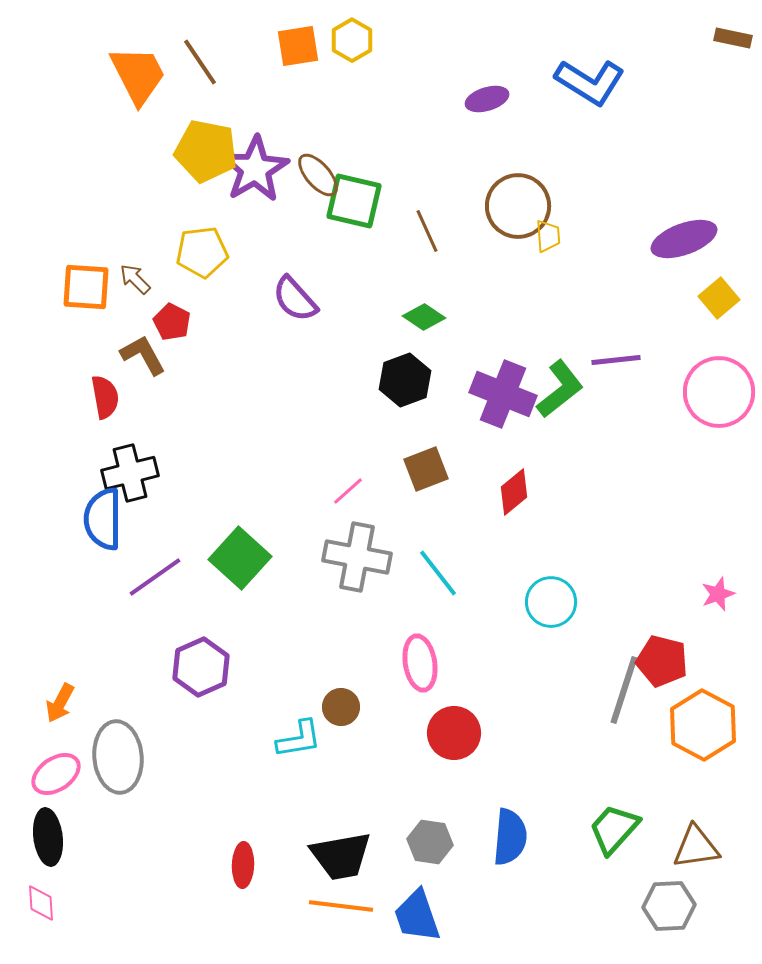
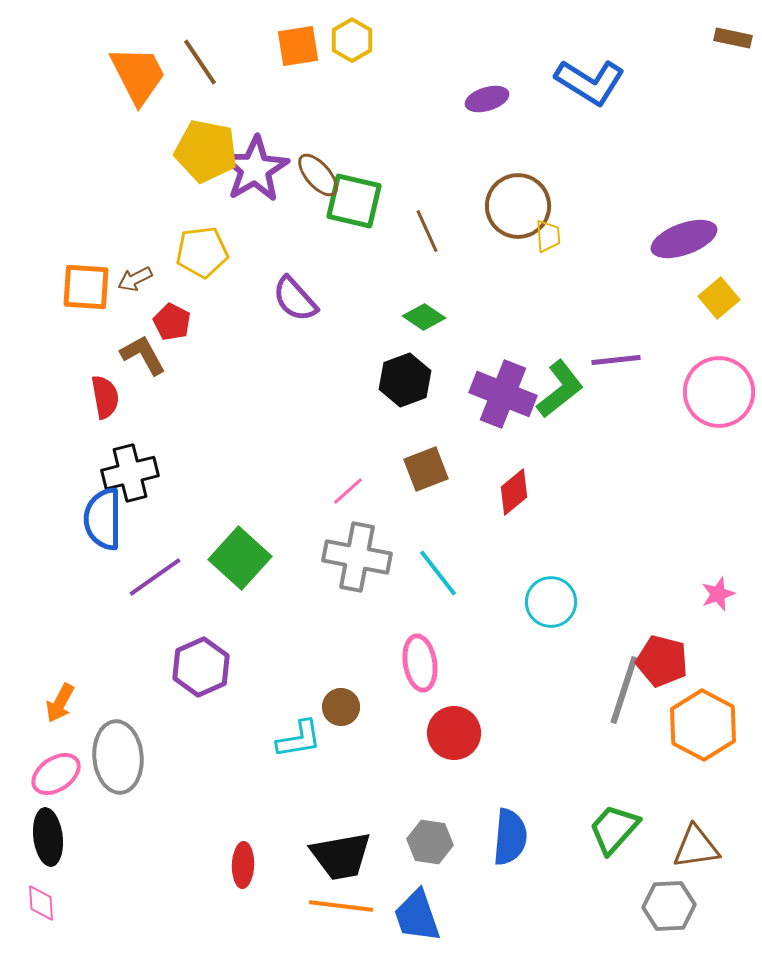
brown arrow at (135, 279): rotated 72 degrees counterclockwise
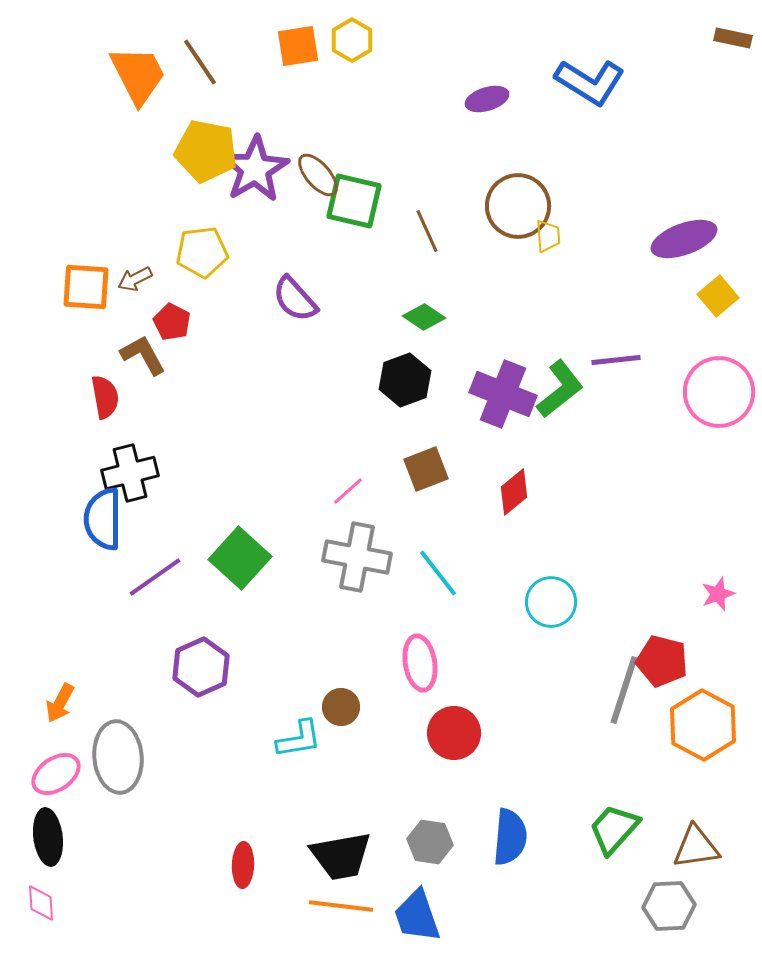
yellow square at (719, 298): moved 1 px left, 2 px up
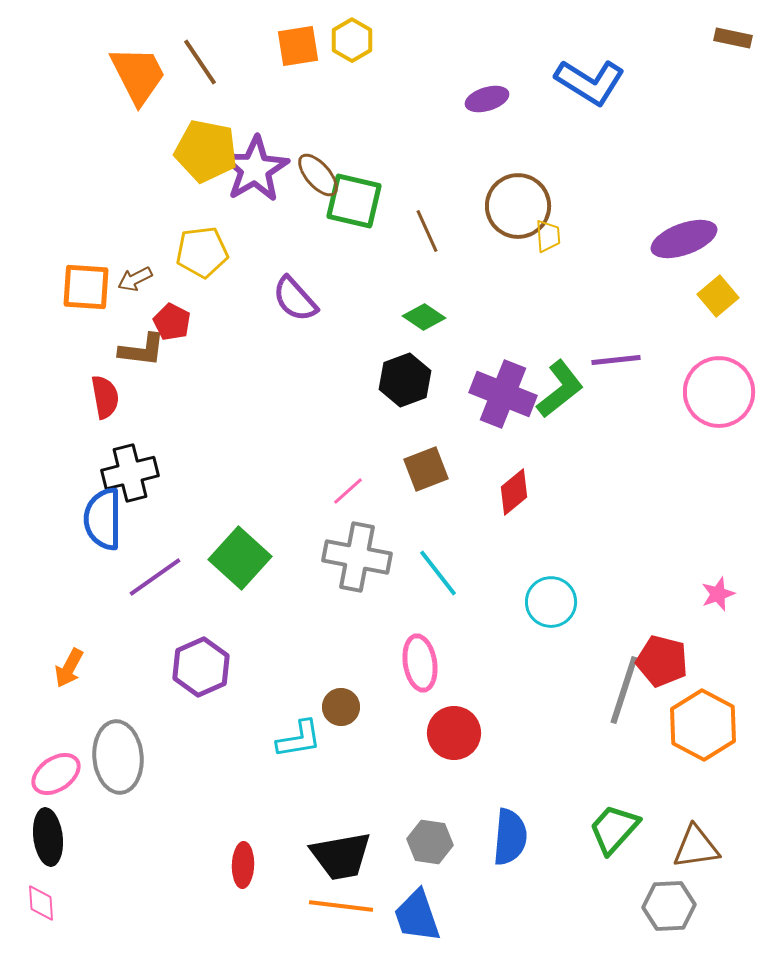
brown L-shape at (143, 355): moved 1 px left, 5 px up; rotated 126 degrees clockwise
orange arrow at (60, 703): moved 9 px right, 35 px up
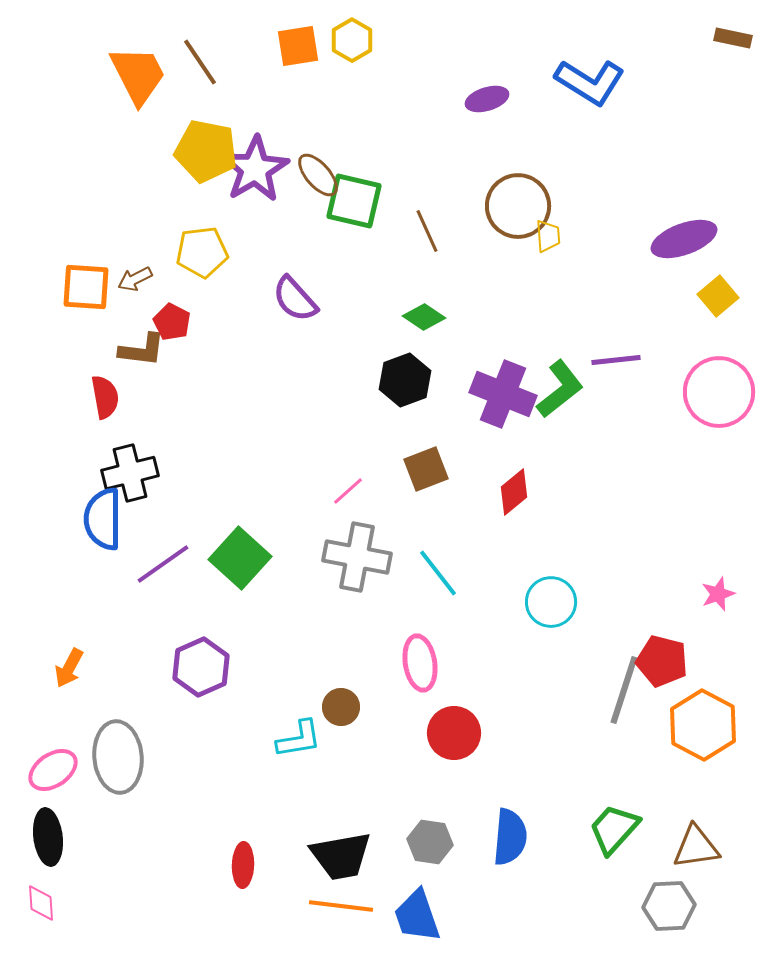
purple line at (155, 577): moved 8 px right, 13 px up
pink ellipse at (56, 774): moved 3 px left, 4 px up
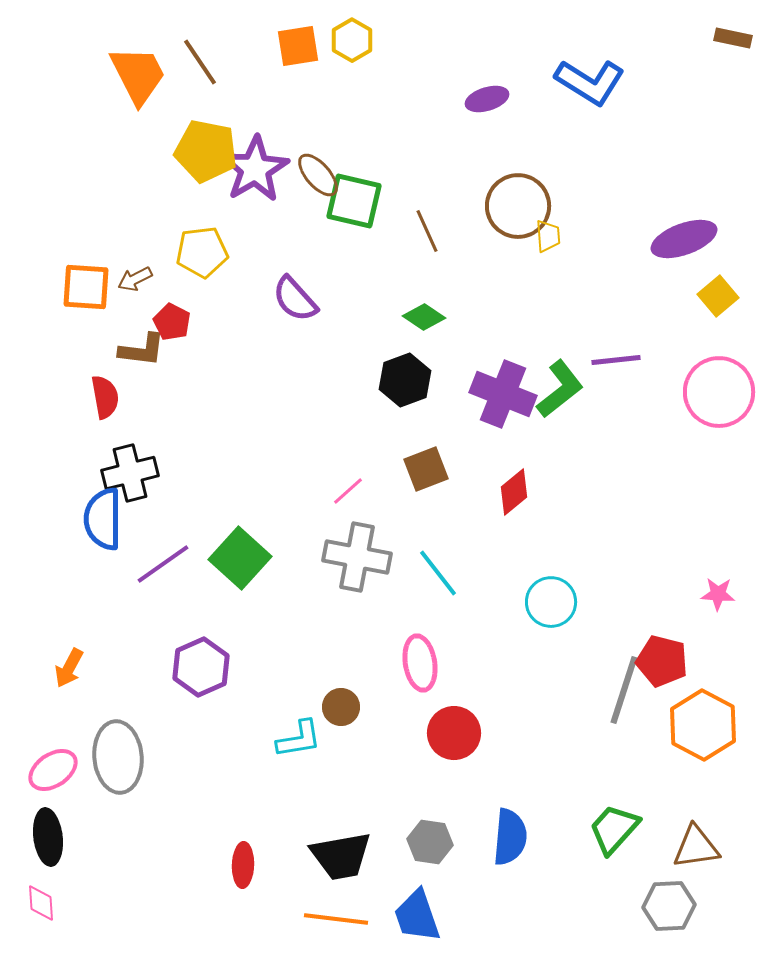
pink star at (718, 594): rotated 24 degrees clockwise
orange line at (341, 906): moved 5 px left, 13 px down
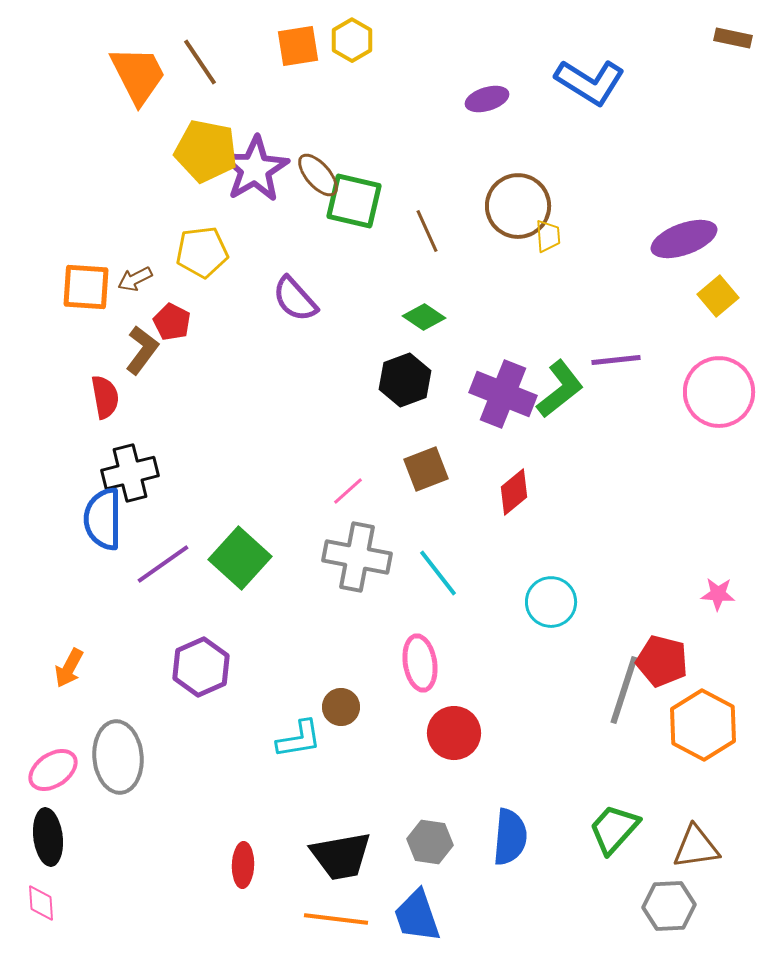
brown L-shape at (142, 350): rotated 60 degrees counterclockwise
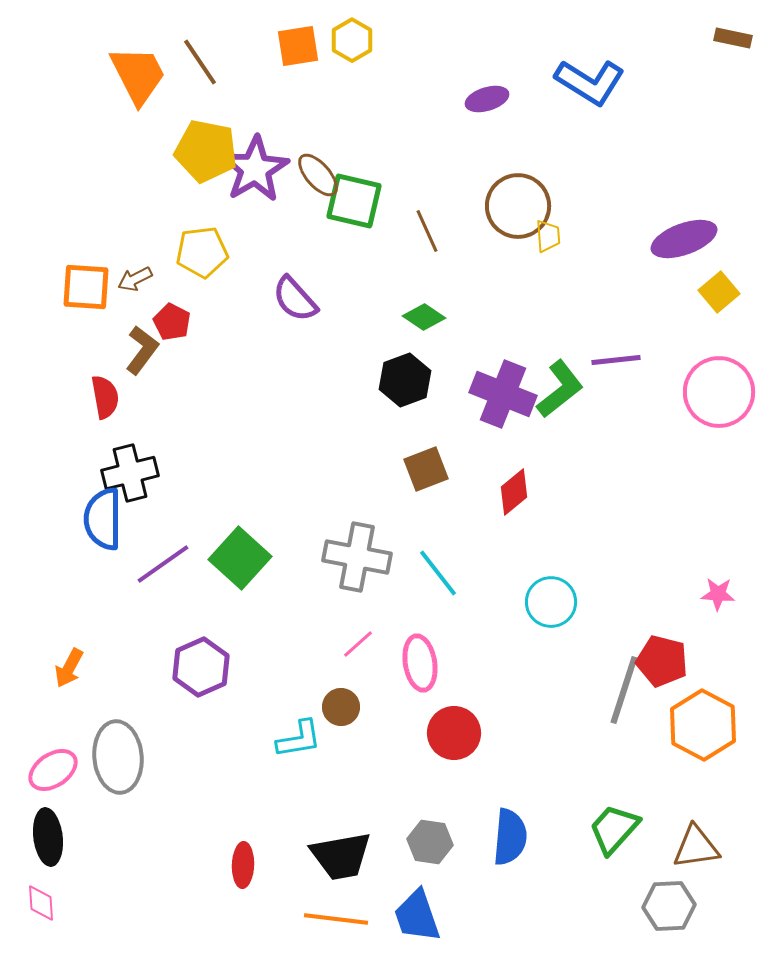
yellow square at (718, 296): moved 1 px right, 4 px up
pink line at (348, 491): moved 10 px right, 153 px down
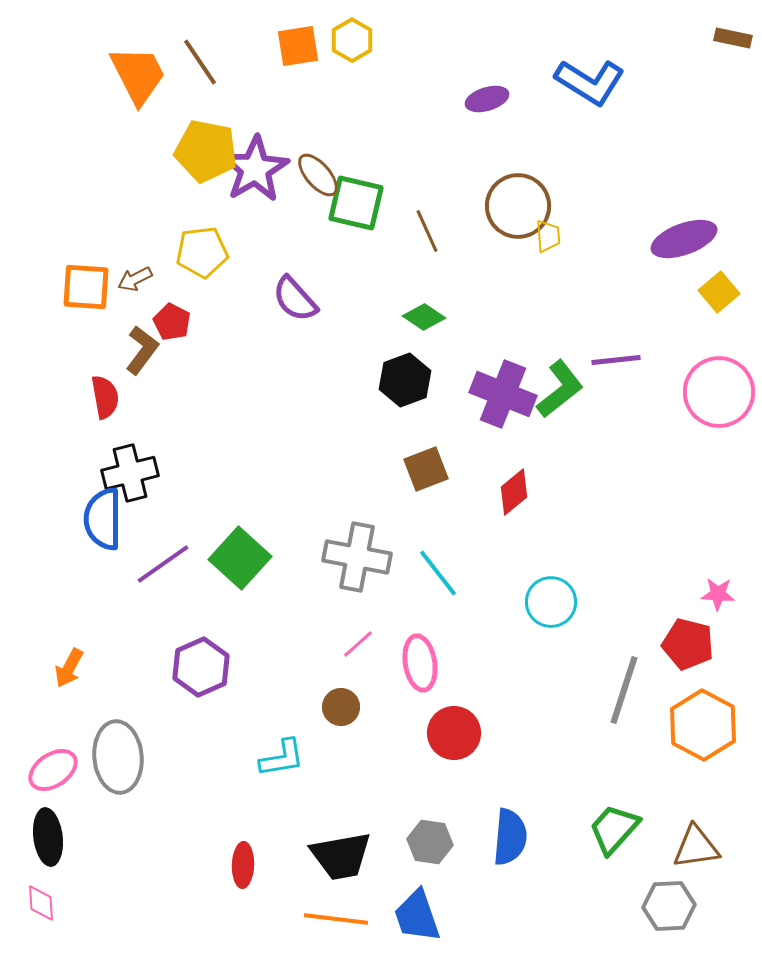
green square at (354, 201): moved 2 px right, 2 px down
red pentagon at (662, 661): moved 26 px right, 17 px up
cyan L-shape at (299, 739): moved 17 px left, 19 px down
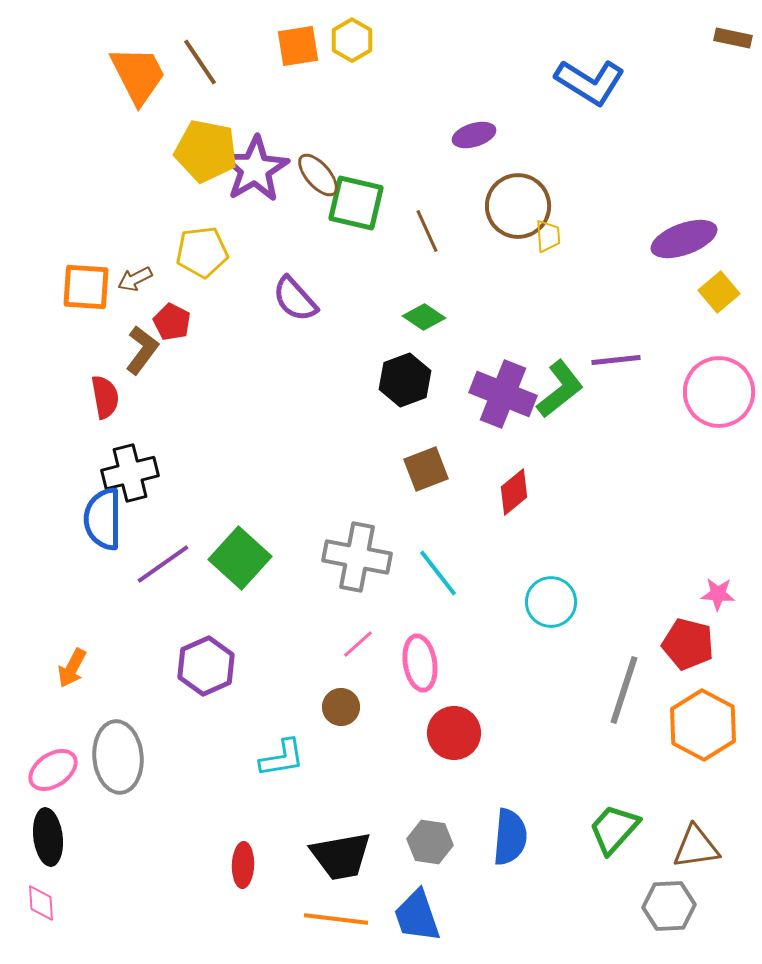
purple ellipse at (487, 99): moved 13 px left, 36 px down
purple hexagon at (201, 667): moved 5 px right, 1 px up
orange arrow at (69, 668): moved 3 px right
